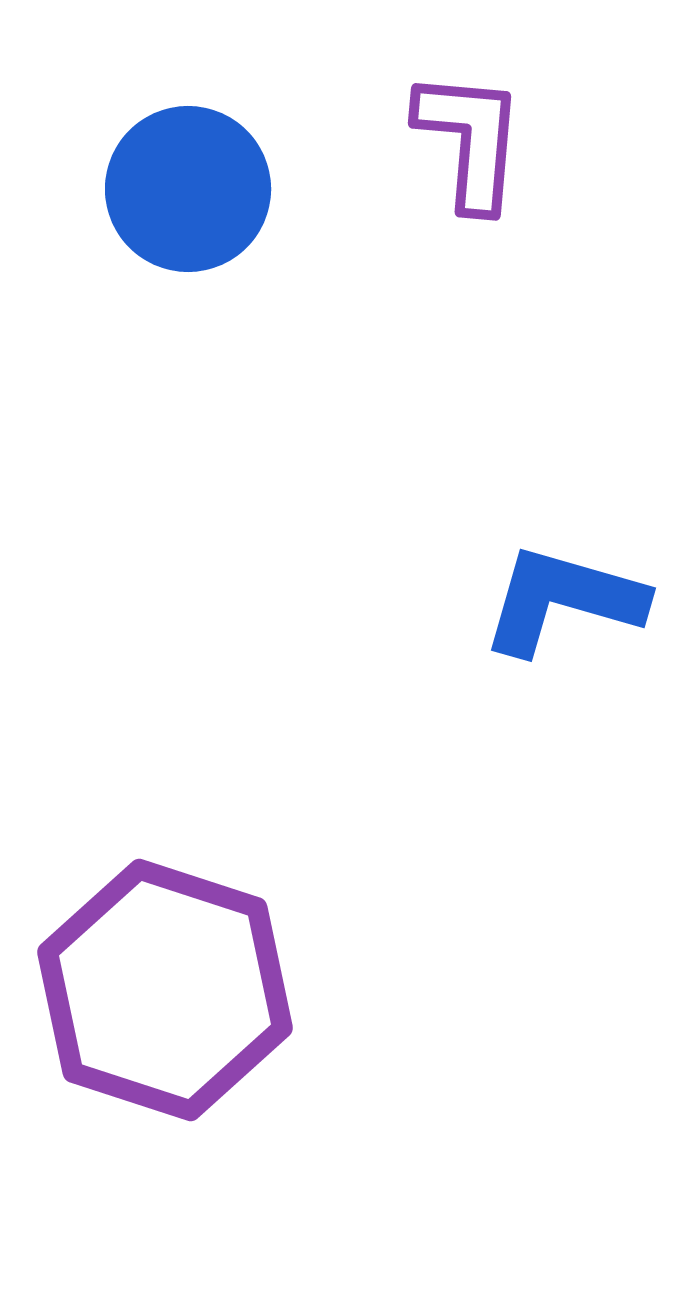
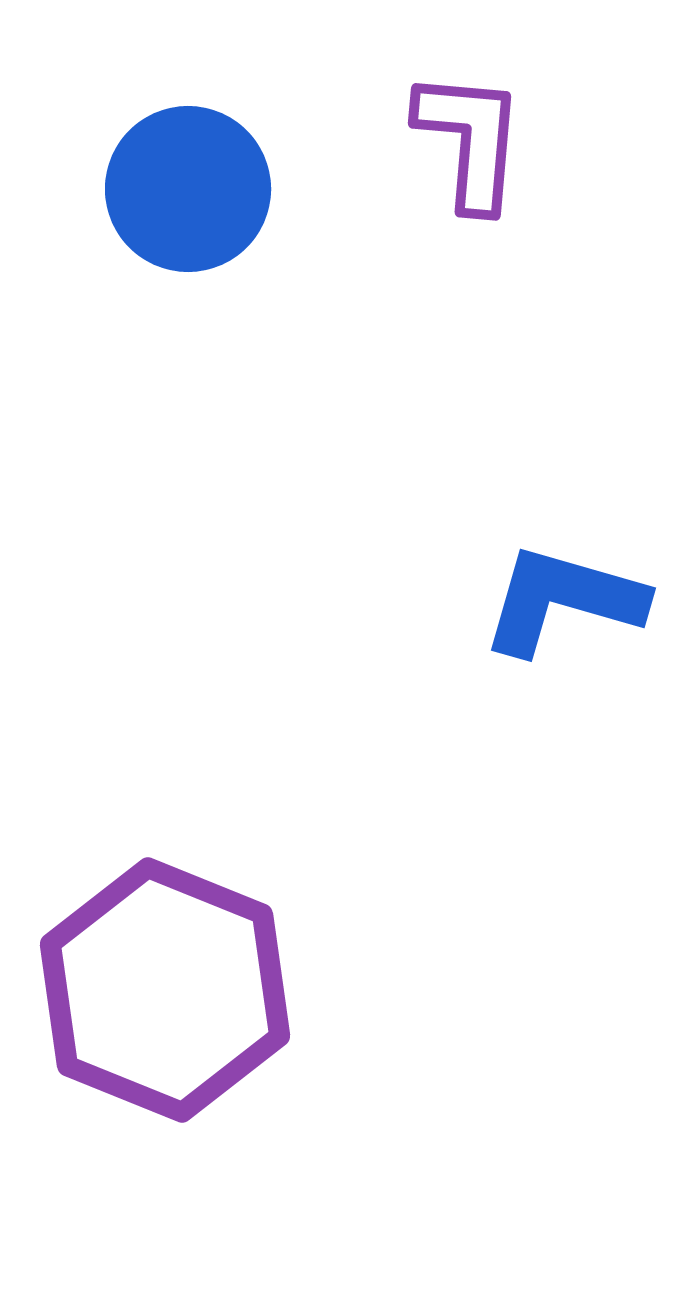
purple hexagon: rotated 4 degrees clockwise
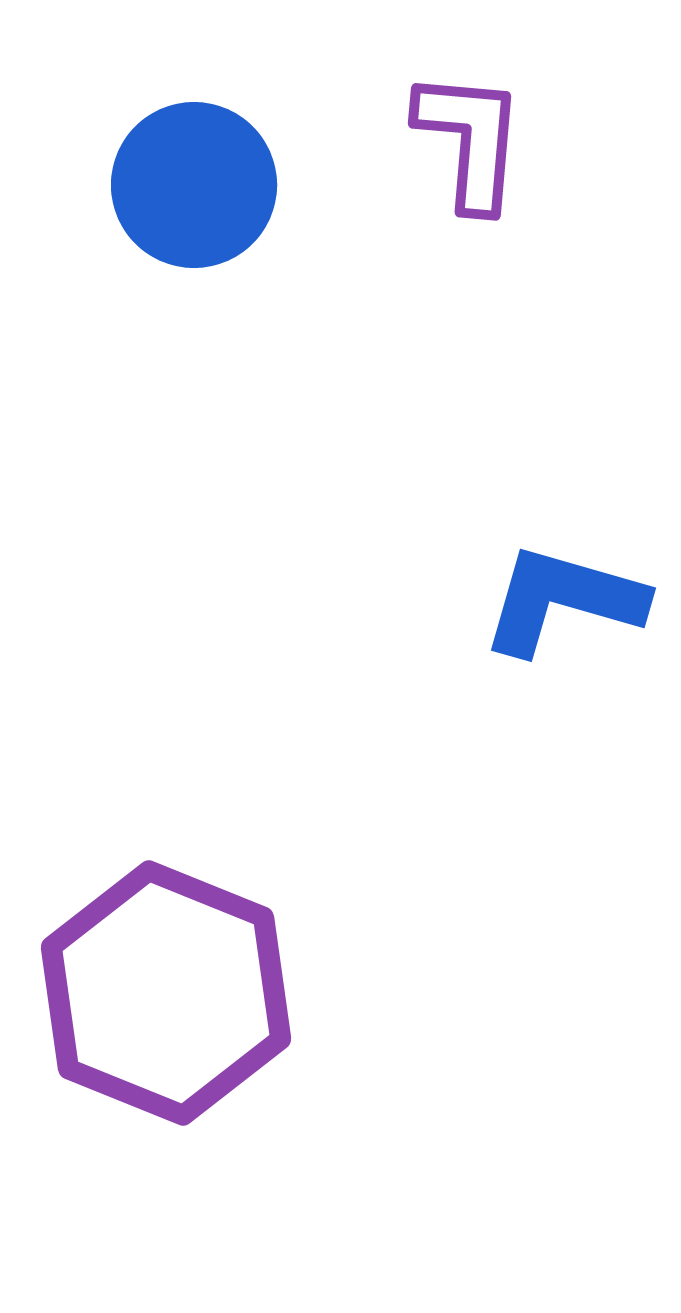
blue circle: moved 6 px right, 4 px up
purple hexagon: moved 1 px right, 3 px down
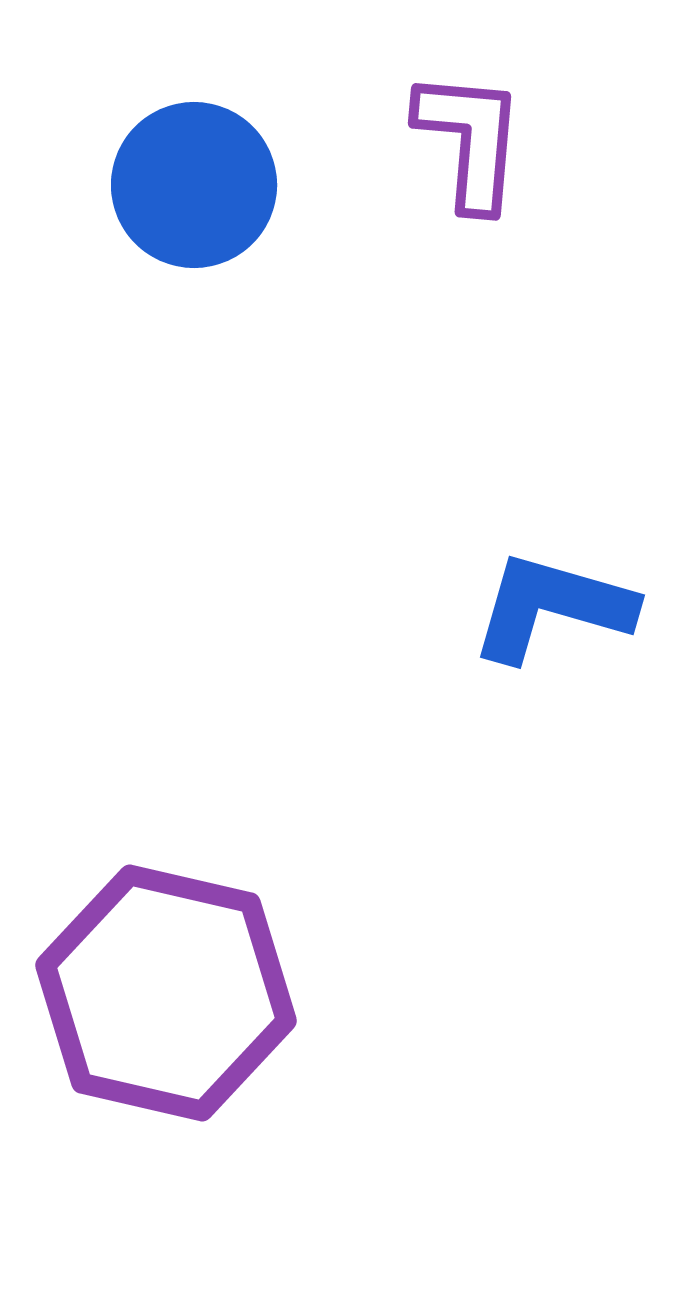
blue L-shape: moved 11 px left, 7 px down
purple hexagon: rotated 9 degrees counterclockwise
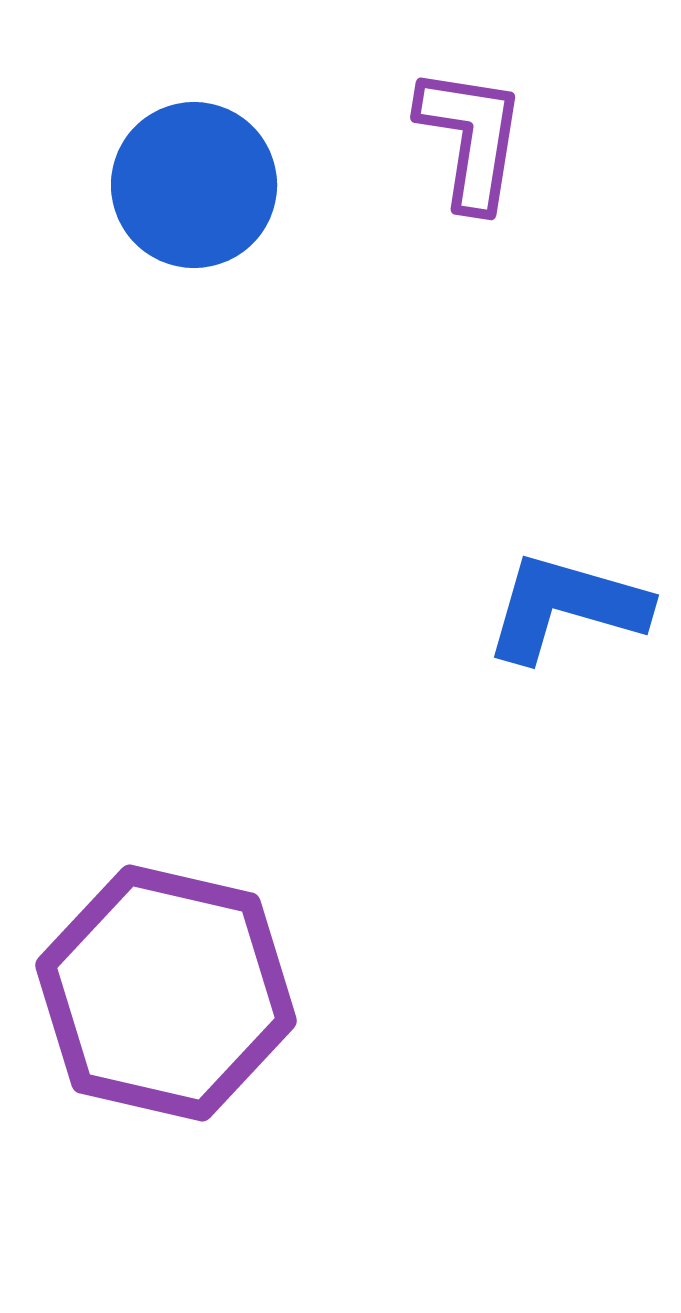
purple L-shape: moved 1 px right, 2 px up; rotated 4 degrees clockwise
blue L-shape: moved 14 px right
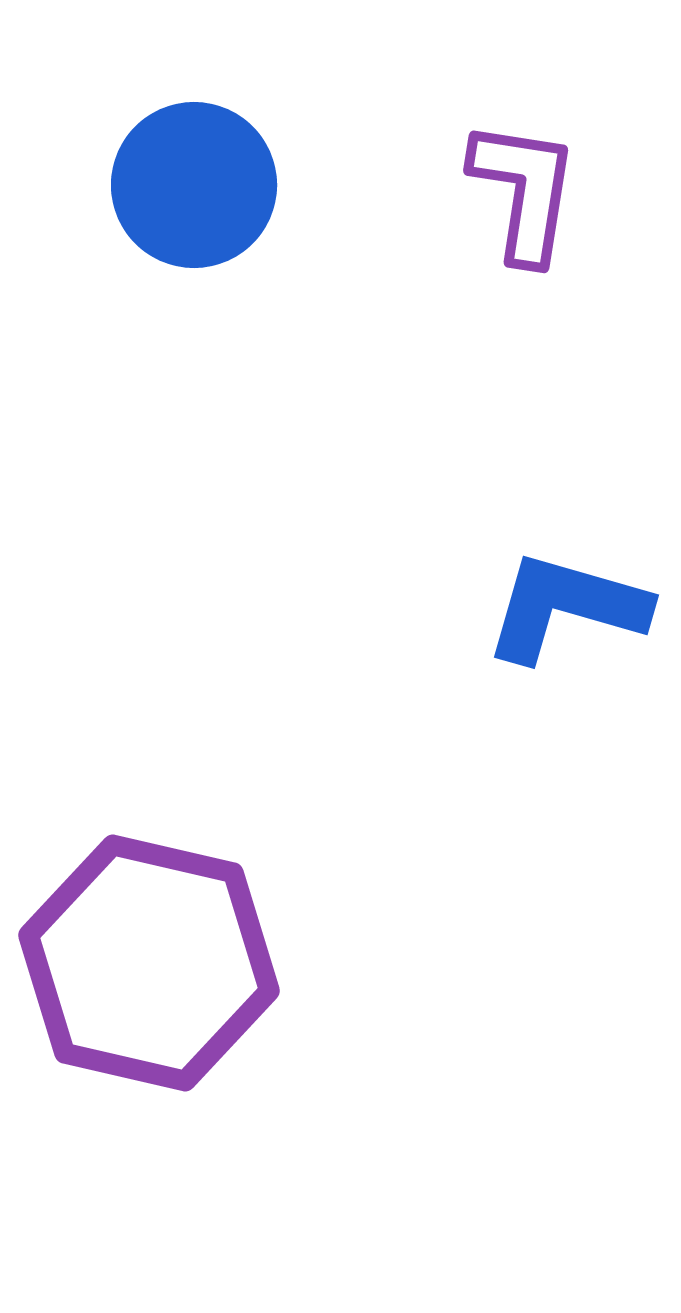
purple L-shape: moved 53 px right, 53 px down
purple hexagon: moved 17 px left, 30 px up
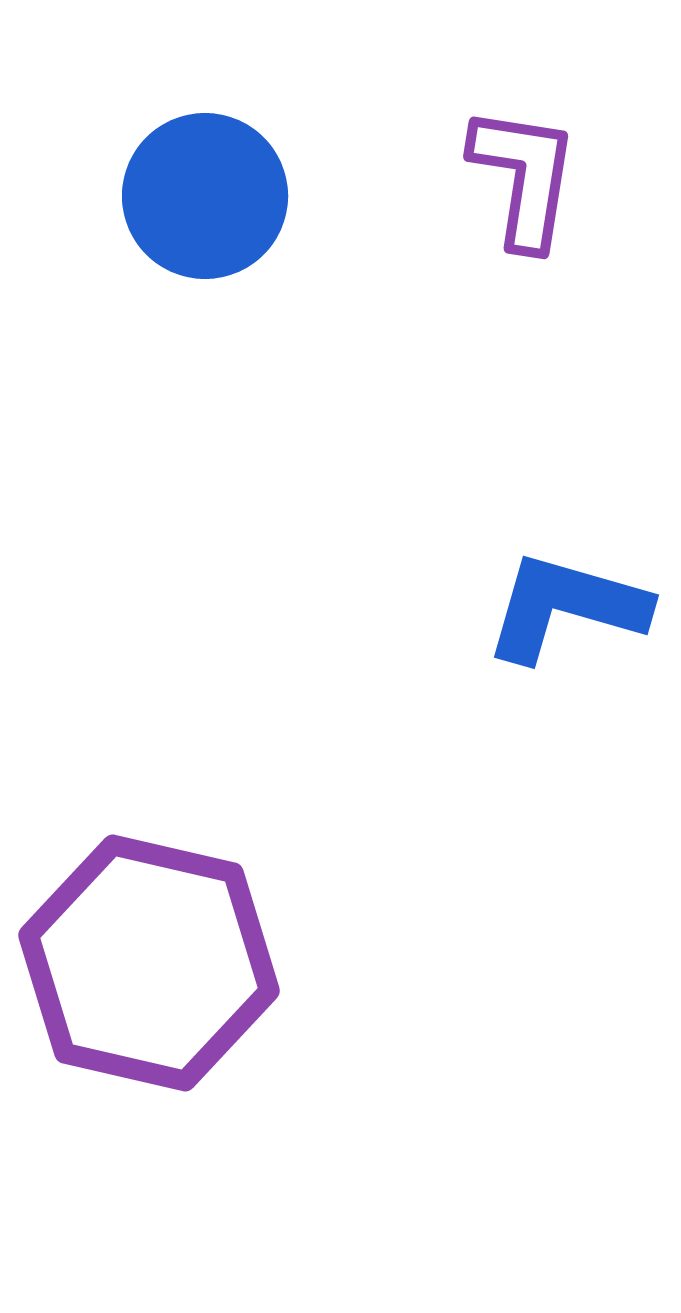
blue circle: moved 11 px right, 11 px down
purple L-shape: moved 14 px up
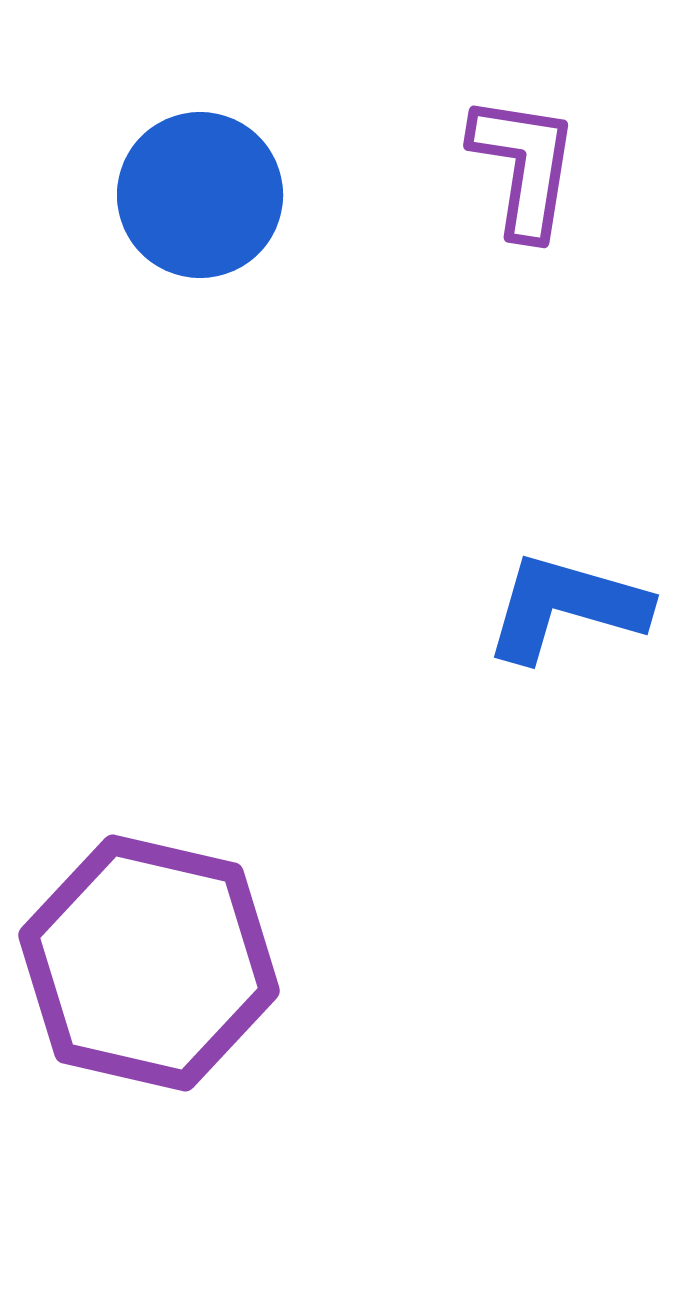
purple L-shape: moved 11 px up
blue circle: moved 5 px left, 1 px up
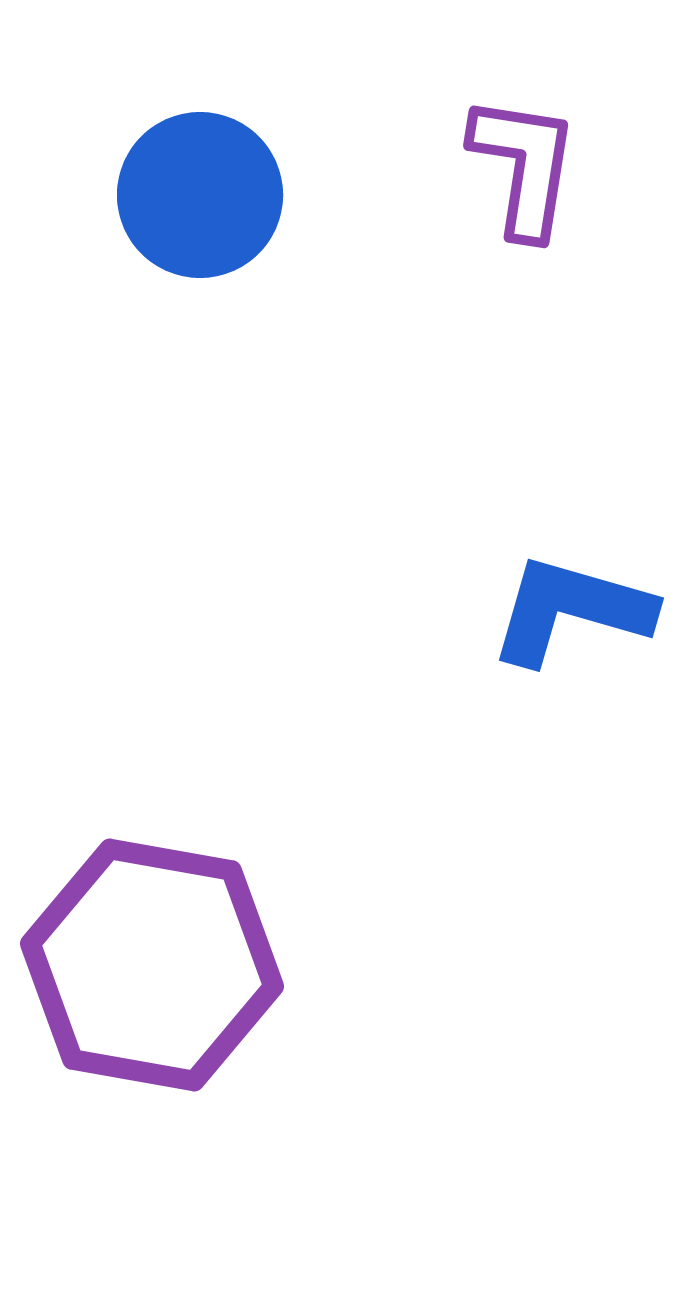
blue L-shape: moved 5 px right, 3 px down
purple hexagon: moved 3 px right, 2 px down; rotated 3 degrees counterclockwise
